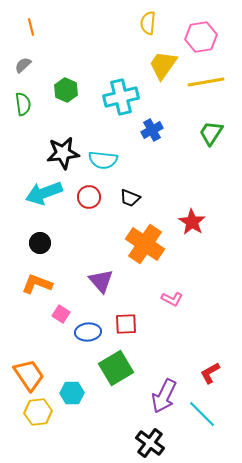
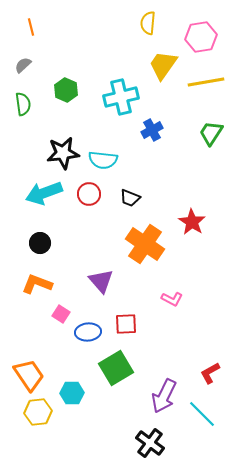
red circle: moved 3 px up
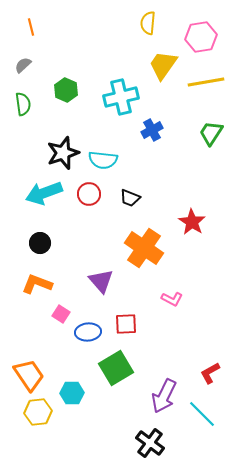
black star: rotated 12 degrees counterclockwise
orange cross: moved 1 px left, 4 px down
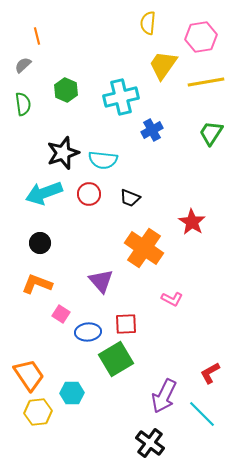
orange line: moved 6 px right, 9 px down
green square: moved 9 px up
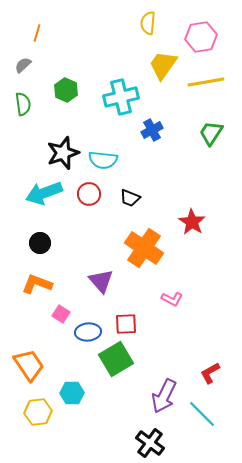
orange line: moved 3 px up; rotated 30 degrees clockwise
orange trapezoid: moved 10 px up
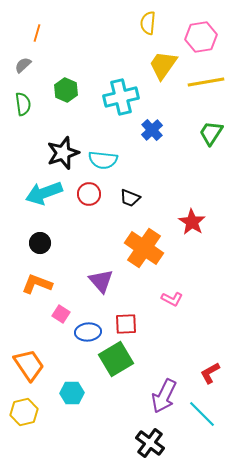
blue cross: rotated 15 degrees counterclockwise
yellow hexagon: moved 14 px left; rotated 8 degrees counterclockwise
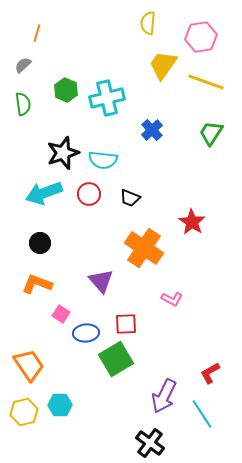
yellow line: rotated 30 degrees clockwise
cyan cross: moved 14 px left, 1 px down
blue ellipse: moved 2 px left, 1 px down
cyan hexagon: moved 12 px left, 12 px down
cyan line: rotated 12 degrees clockwise
